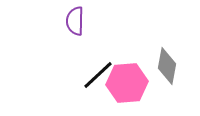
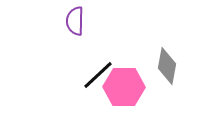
pink hexagon: moved 3 px left, 4 px down; rotated 6 degrees clockwise
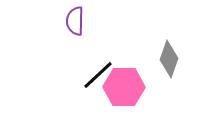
gray diamond: moved 2 px right, 7 px up; rotated 9 degrees clockwise
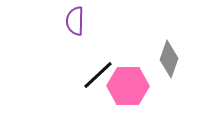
pink hexagon: moved 4 px right, 1 px up
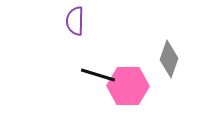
black line: rotated 60 degrees clockwise
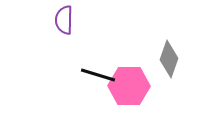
purple semicircle: moved 11 px left, 1 px up
pink hexagon: moved 1 px right
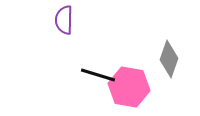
pink hexagon: moved 1 px down; rotated 9 degrees clockwise
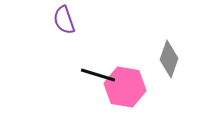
purple semicircle: rotated 20 degrees counterclockwise
pink hexagon: moved 4 px left
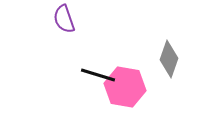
purple semicircle: moved 1 px up
